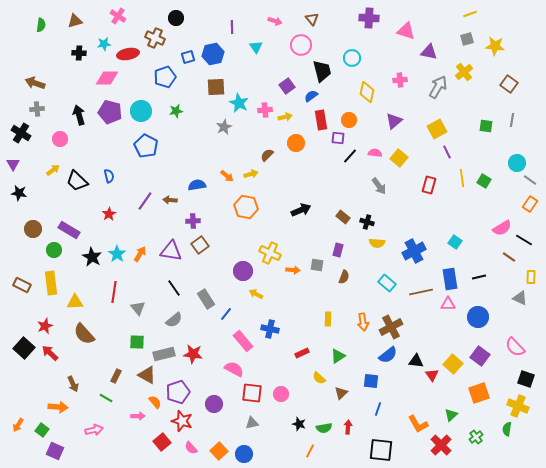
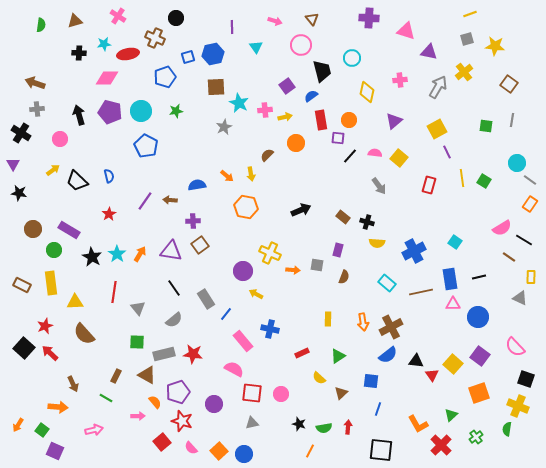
yellow arrow at (251, 174): rotated 96 degrees clockwise
pink triangle at (448, 304): moved 5 px right
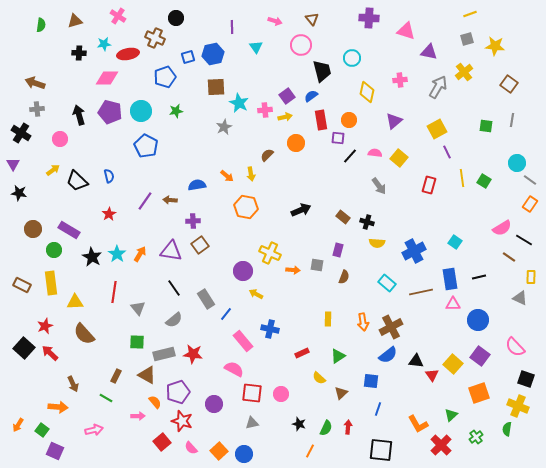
purple square at (287, 86): moved 10 px down
blue circle at (478, 317): moved 3 px down
green semicircle at (324, 428): moved 2 px right; rotated 56 degrees counterclockwise
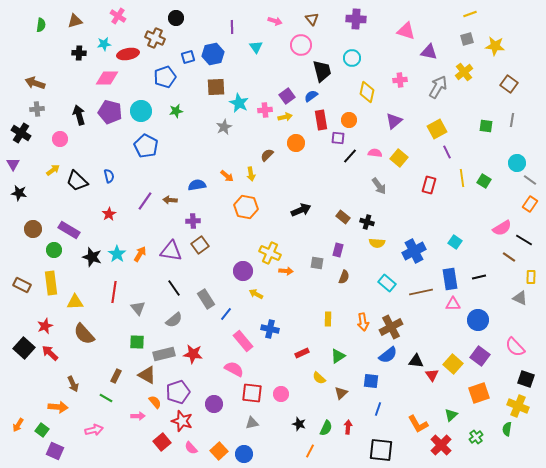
purple cross at (369, 18): moved 13 px left, 1 px down
black star at (92, 257): rotated 12 degrees counterclockwise
gray square at (317, 265): moved 2 px up
orange arrow at (293, 270): moved 7 px left, 1 px down
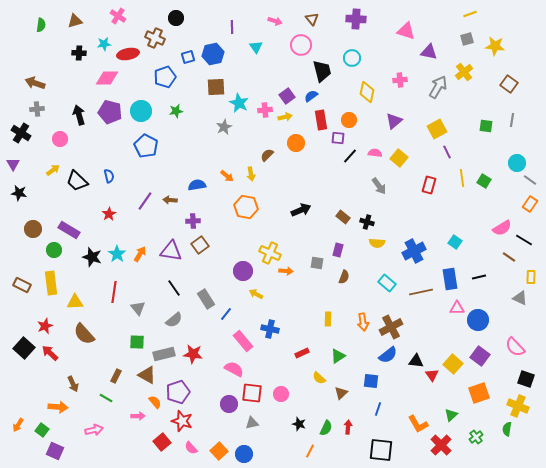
pink triangle at (453, 304): moved 4 px right, 4 px down
purple circle at (214, 404): moved 15 px right
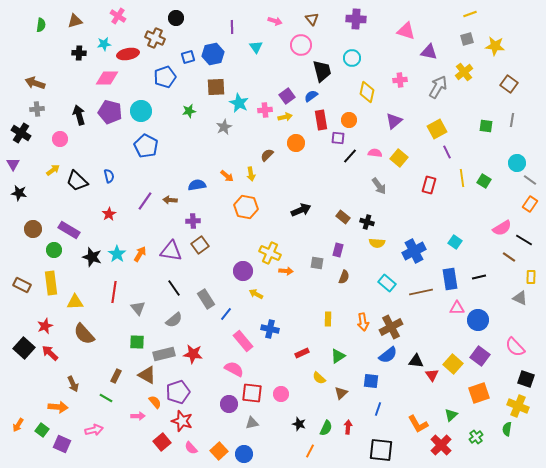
green star at (176, 111): moved 13 px right
purple square at (55, 451): moved 7 px right, 7 px up
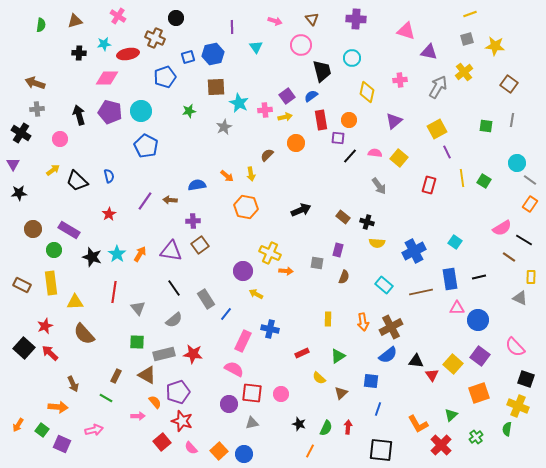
black star at (19, 193): rotated 14 degrees counterclockwise
cyan rectangle at (387, 283): moved 3 px left, 2 px down
pink rectangle at (243, 341): rotated 65 degrees clockwise
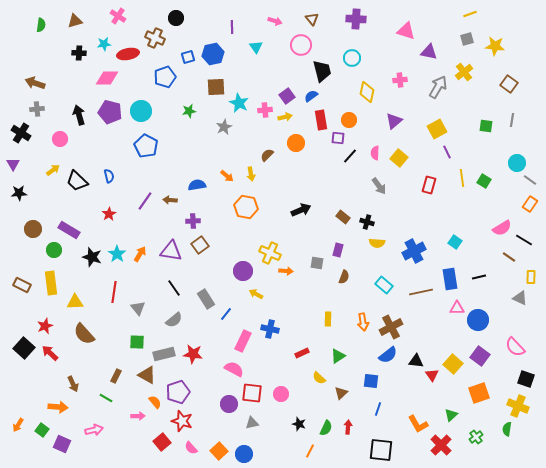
pink semicircle at (375, 153): rotated 96 degrees counterclockwise
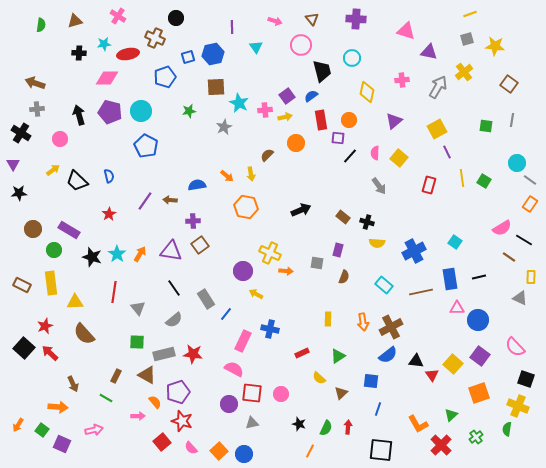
pink cross at (400, 80): moved 2 px right
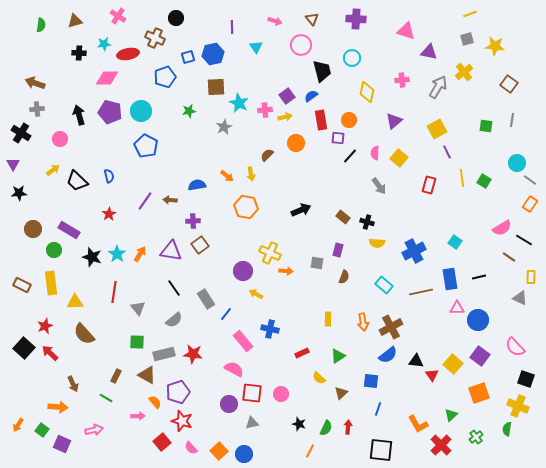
pink rectangle at (243, 341): rotated 65 degrees counterclockwise
